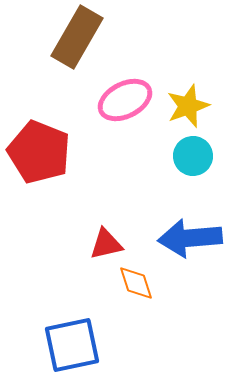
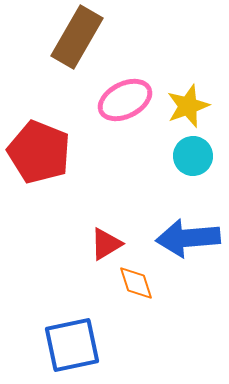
blue arrow: moved 2 px left
red triangle: rotated 18 degrees counterclockwise
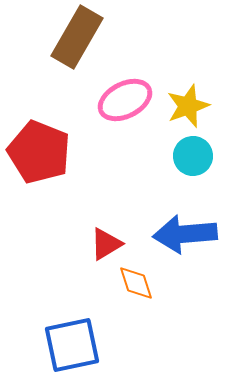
blue arrow: moved 3 px left, 4 px up
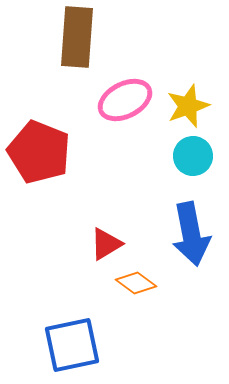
brown rectangle: rotated 26 degrees counterclockwise
blue arrow: moved 6 px right; rotated 96 degrees counterclockwise
orange diamond: rotated 36 degrees counterclockwise
